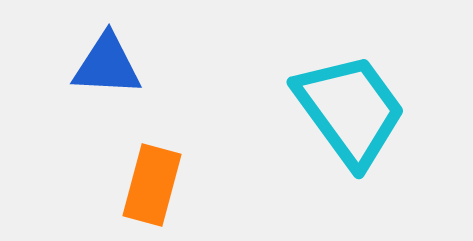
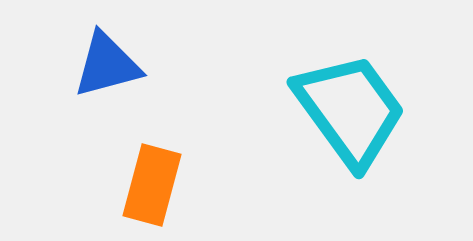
blue triangle: rotated 18 degrees counterclockwise
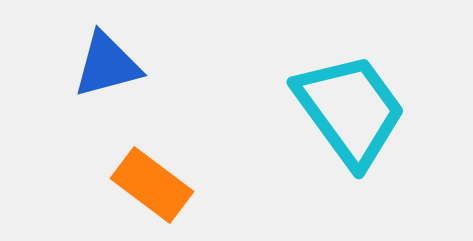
orange rectangle: rotated 68 degrees counterclockwise
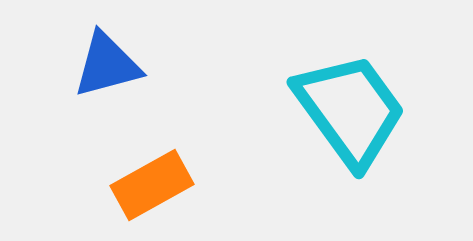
orange rectangle: rotated 66 degrees counterclockwise
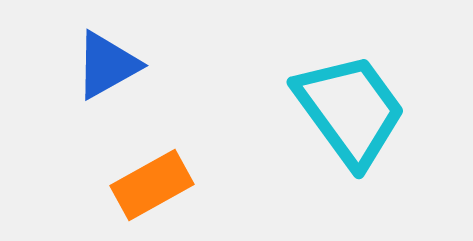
blue triangle: rotated 14 degrees counterclockwise
